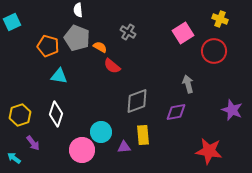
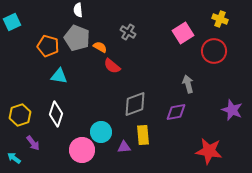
gray diamond: moved 2 px left, 3 px down
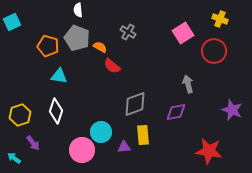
white diamond: moved 3 px up
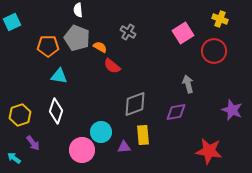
orange pentagon: rotated 15 degrees counterclockwise
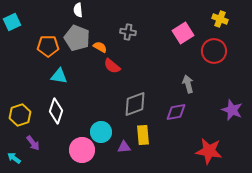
gray cross: rotated 21 degrees counterclockwise
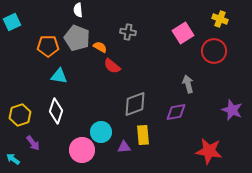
cyan arrow: moved 1 px left, 1 px down
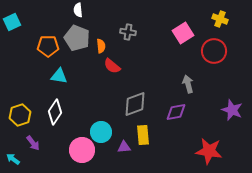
orange semicircle: moved 1 px right, 1 px up; rotated 56 degrees clockwise
white diamond: moved 1 px left, 1 px down; rotated 15 degrees clockwise
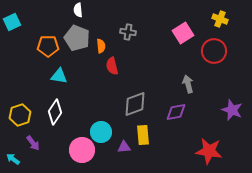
red semicircle: rotated 36 degrees clockwise
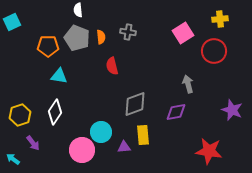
yellow cross: rotated 28 degrees counterclockwise
orange semicircle: moved 9 px up
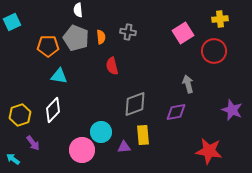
gray pentagon: moved 1 px left
white diamond: moved 2 px left, 2 px up; rotated 10 degrees clockwise
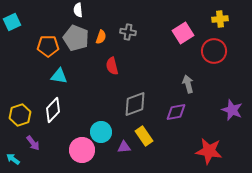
orange semicircle: rotated 24 degrees clockwise
yellow rectangle: moved 1 px right, 1 px down; rotated 30 degrees counterclockwise
